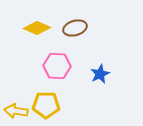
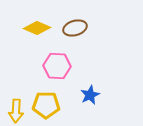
blue star: moved 10 px left, 21 px down
yellow arrow: rotated 95 degrees counterclockwise
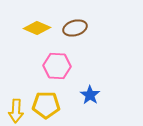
blue star: rotated 12 degrees counterclockwise
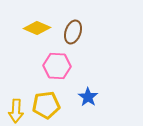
brown ellipse: moved 2 px left, 4 px down; rotated 55 degrees counterclockwise
blue star: moved 2 px left, 2 px down
yellow pentagon: rotated 8 degrees counterclockwise
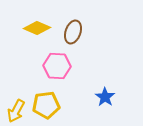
blue star: moved 17 px right
yellow arrow: rotated 25 degrees clockwise
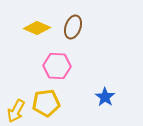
brown ellipse: moved 5 px up
yellow pentagon: moved 2 px up
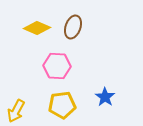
yellow pentagon: moved 16 px right, 2 px down
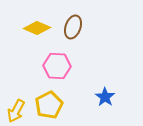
yellow pentagon: moved 13 px left; rotated 20 degrees counterclockwise
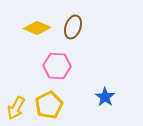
yellow arrow: moved 3 px up
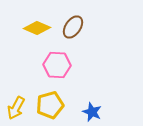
brown ellipse: rotated 15 degrees clockwise
pink hexagon: moved 1 px up
blue star: moved 13 px left, 15 px down; rotated 12 degrees counterclockwise
yellow pentagon: moved 1 px right; rotated 12 degrees clockwise
